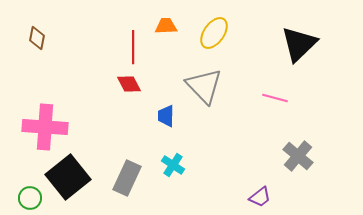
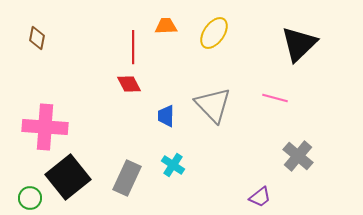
gray triangle: moved 9 px right, 19 px down
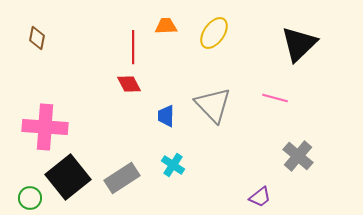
gray rectangle: moved 5 px left; rotated 32 degrees clockwise
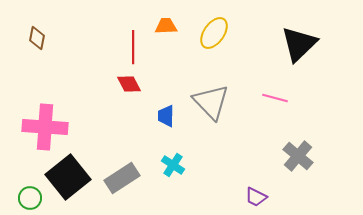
gray triangle: moved 2 px left, 3 px up
purple trapezoid: moved 4 px left; rotated 65 degrees clockwise
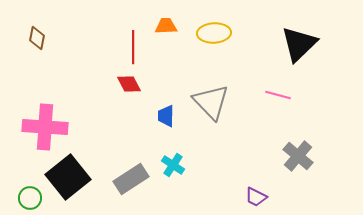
yellow ellipse: rotated 52 degrees clockwise
pink line: moved 3 px right, 3 px up
gray rectangle: moved 9 px right, 1 px down
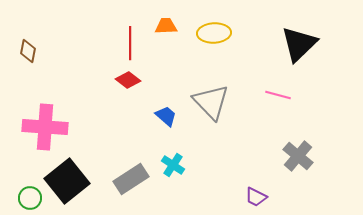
brown diamond: moved 9 px left, 13 px down
red line: moved 3 px left, 4 px up
red diamond: moved 1 px left, 4 px up; rotated 25 degrees counterclockwise
blue trapezoid: rotated 130 degrees clockwise
black square: moved 1 px left, 4 px down
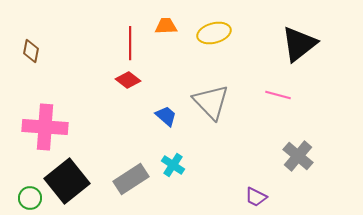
yellow ellipse: rotated 12 degrees counterclockwise
black triangle: rotated 6 degrees clockwise
brown diamond: moved 3 px right
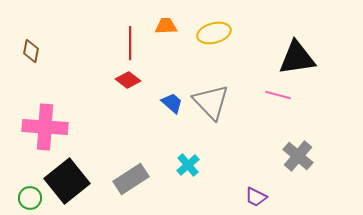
black triangle: moved 2 px left, 14 px down; rotated 30 degrees clockwise
blue trapezoid: moved 6 px right, 13 px up
cyan cross: moved 15 px right; rotated 15 degrees clockwise
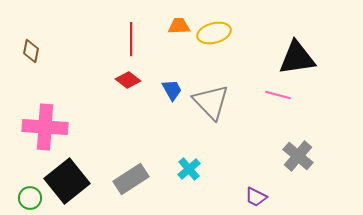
orange trapezoid: moved 13 px right
red line: moved 1 px right, 4 px up
blue trapezoid: moved 13 px up; rotated 20 degrees clockwise
cyan cross: moved 1 px right, 4 px down
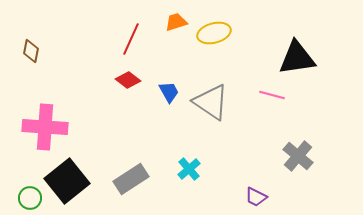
orange trapezoid: moved 3 px left, 4 px up; rotated 15 degrees counterclockwise
red line: rotated 24 degrees clockwise
blue trapezoid: moved 3 px left, 2 px down
pink line: moved 6 px left
gray triangle: rotated 12 degrees counterclockwise
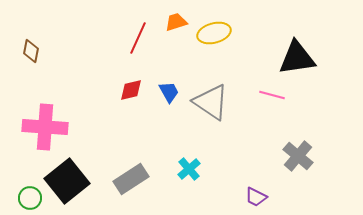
red line: moved 7 px right, 1 px up
red diamond: moved 3 px right, 10 px down; rotated 50 degrees counterclockwise
